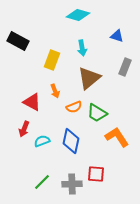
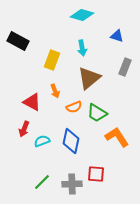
cyan diamond: moved 4 px right
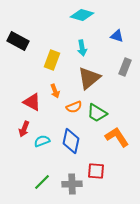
red square: moved 3 px up
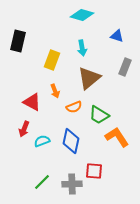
black rectangle: rotated 75 degrees clockwise
green trapezoid: moved 2 px right, 2 px down
red square: moved 2 px left
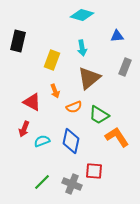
blue triangle: rotated 24 degrees counterclockwise
gray cross: rotated 24 degrees clockwise
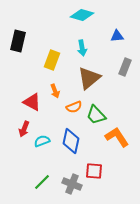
green trapezoid: moved 3 px left; rotated 15 degrees clockwise
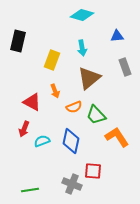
gray rectangle: rotated 42 degrees counterclockwise
red square: moved 1 px left
green line: moved 12 px left, 8 px down; rotated 36 degrees clockwise
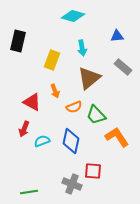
cyan diamond: moved 9 px left, 1 px down
gray rectangle: moved 2 px left; rotated 30 degrees counterclockwise
green line: moved 1 px left, 2 px down
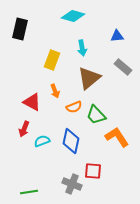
black rectangle: moved 2 px right, 12 px up
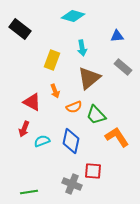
black rectangle: rotated 65 degrees counterclockwise
